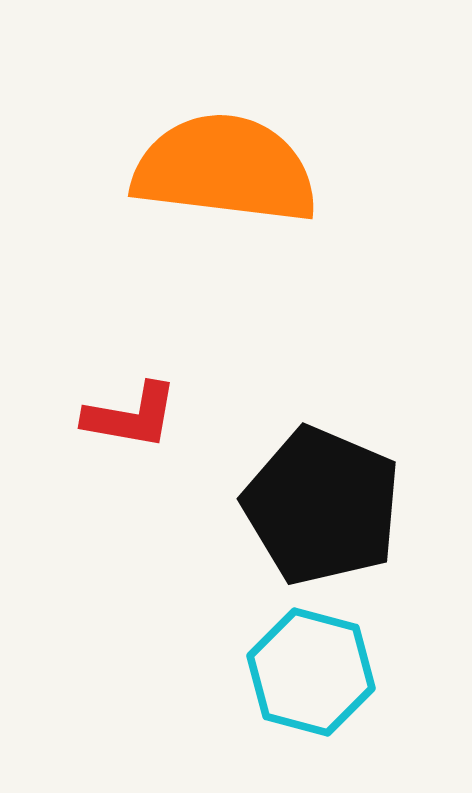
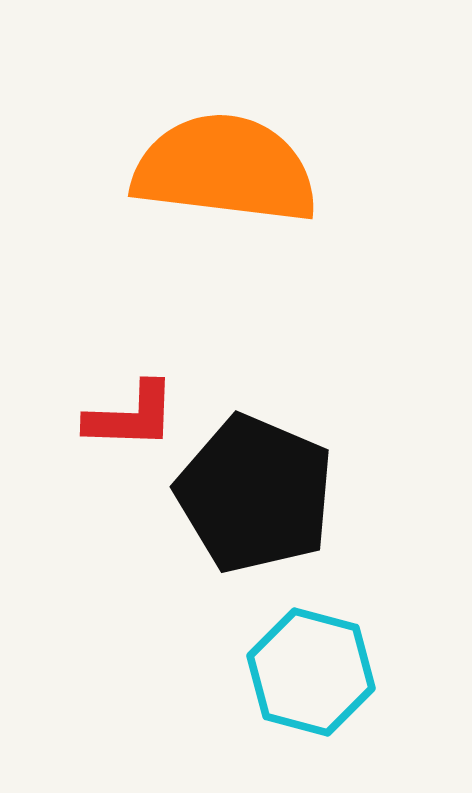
red L-shape: rotated 8 degrees counterclockwise
black pentagon: moved 67 px left, 12 px up
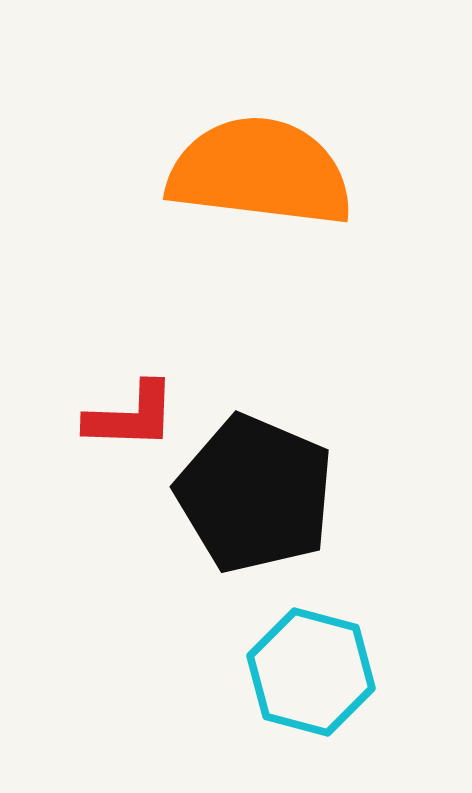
orange semicircle: moved 35 px right, 3 px down
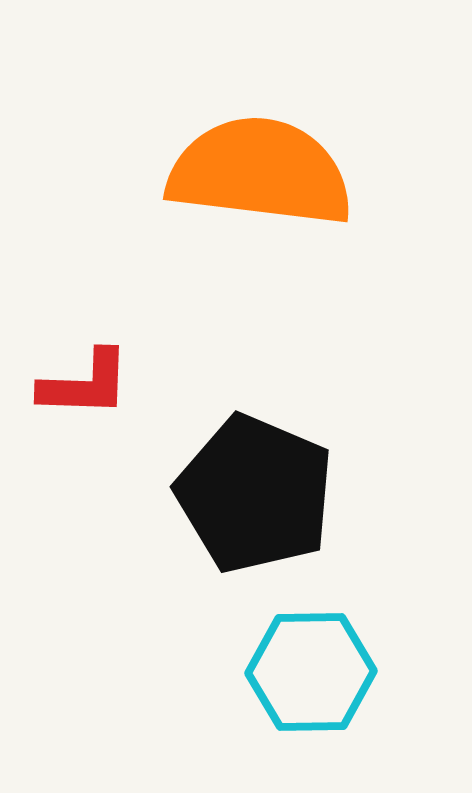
red L-shape: moved 46 px left, 32 px up
cyan hexagon: rotated 16 degrees counterclockwise
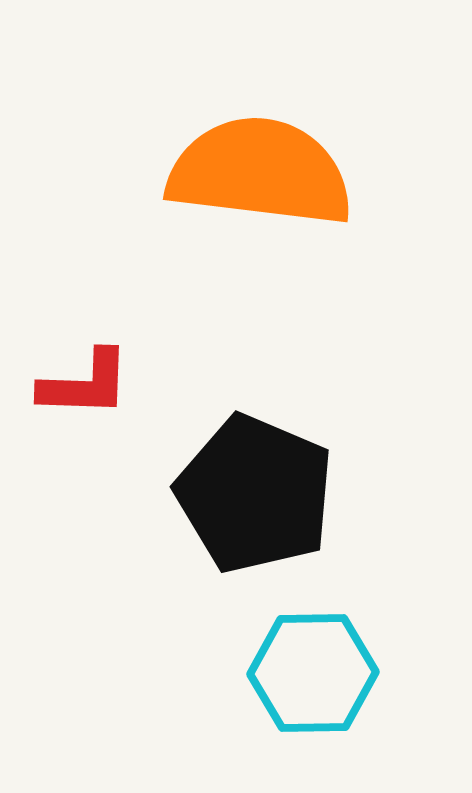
cyan hexagon: moved 2 px right, 1 px down
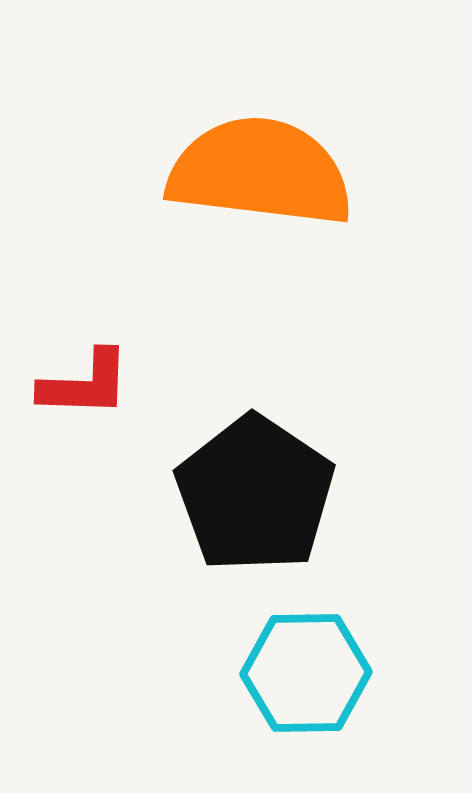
black pentagon: rotated 11 degrees clockwise
cyan hexagon: moved 7 px left
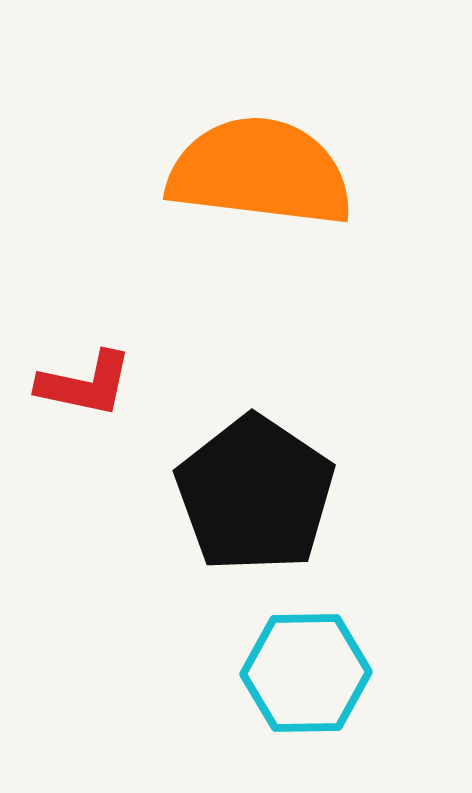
red L-shape: rotated 10 degrees clockwise
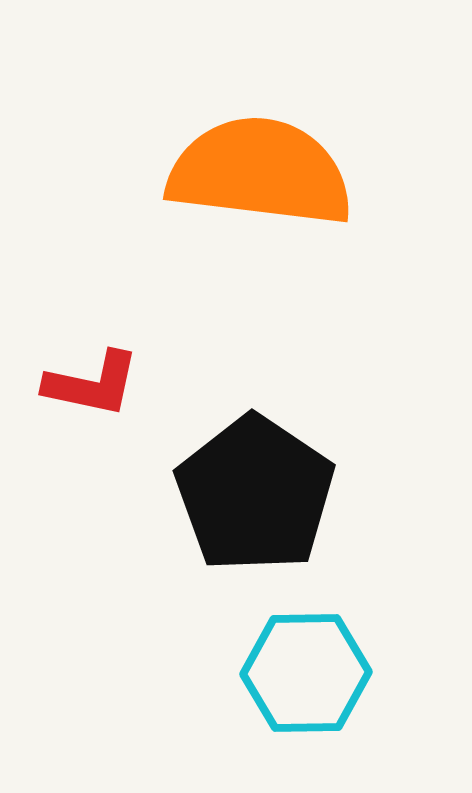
red L-shape: moved 7 px right
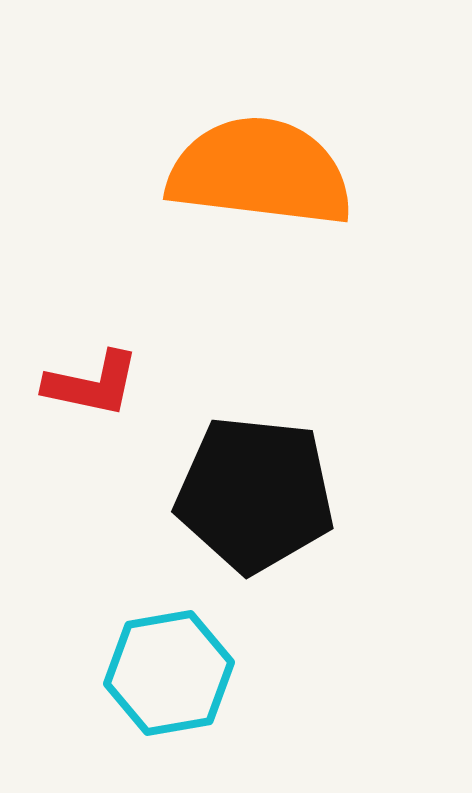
black pentagon: rotated 28 degrees counterclockwise
cyan hexagon: moved 137 px left; rotated 9 degrees counterclockwise
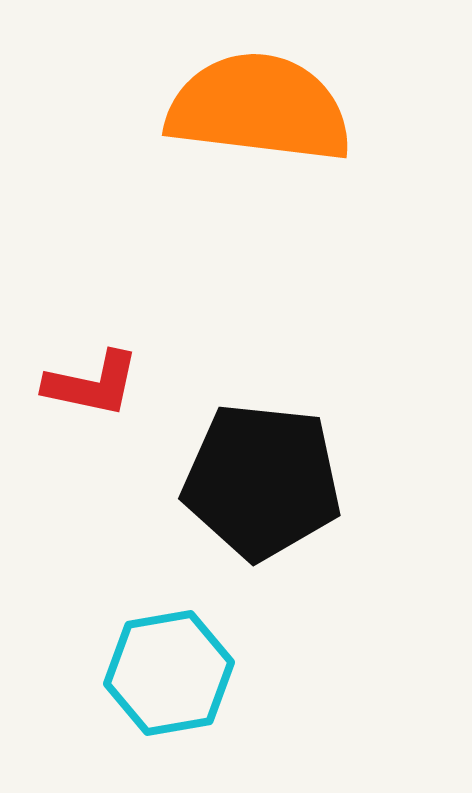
orange semicircle: moved 1 px left, 64 px up
black pentagon: moved 7 px right, 13 px up
